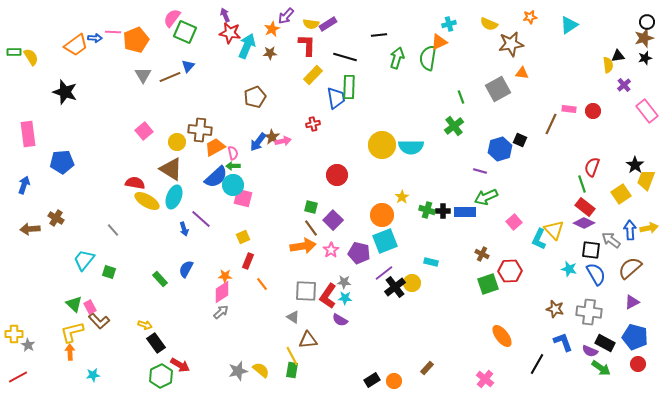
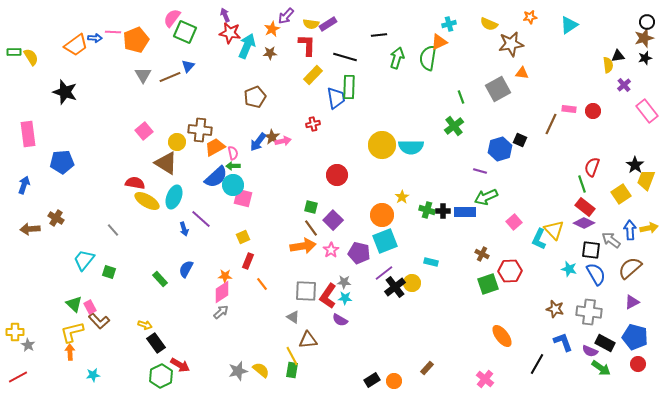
brown triangle at (171, 169): moved 5 px left, 6 px up
yellow cross at (14, 334): moved 1 px right, 2 px up
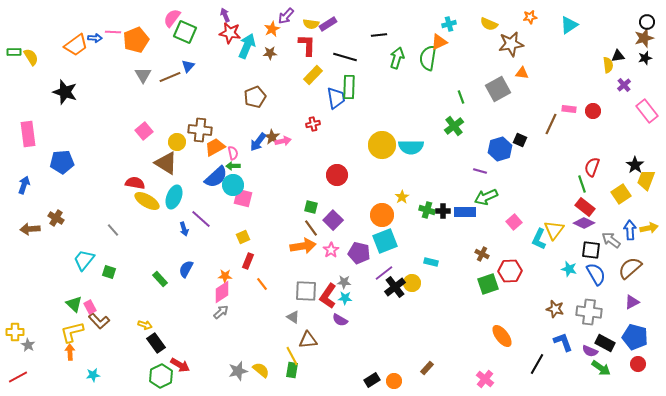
yellow triangle at (554, 230): rotated 20 degrees clockwise
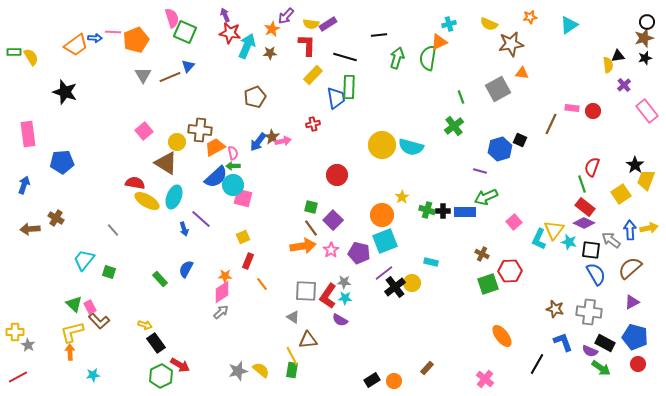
pink semicircle at (172, 18): rotated 126 degrees clockwise
pink rectangle at (569, 109): moved 3 px right, 1 px up
cyan semicircle at (411, 147): rotated 15 degrees clockwise
cyan star at (569, 269): moved 27 px up
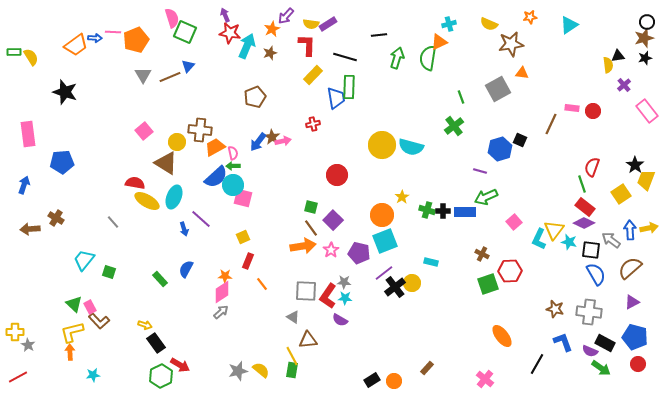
brown star at (270, 53): rotated 16 degrees counterclockwise
gray line at (113, 230): moved 8 px up
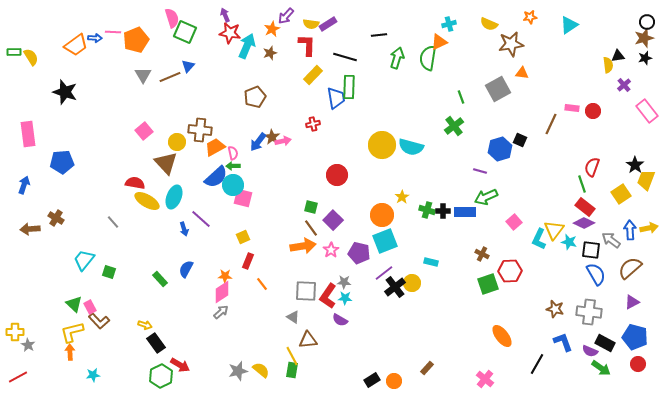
brown triangle at (166, 163): rotated 15 degrees clockwise
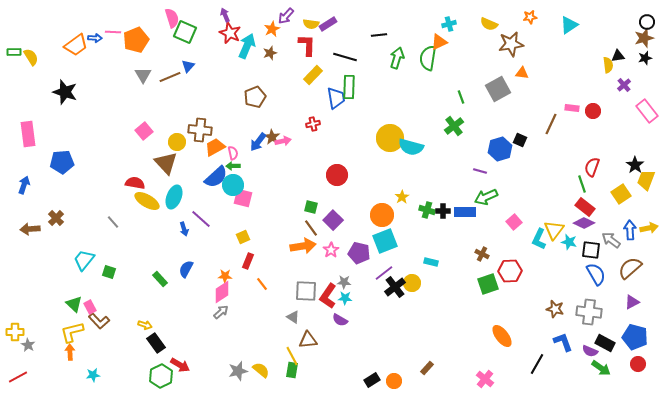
red star at (230, 33): rotated 15 degrees clockwise
yellow circle at (382, 145): moved 8 px right, 7 px up
brown cross at (56, 218): rotated 14 degrees clockwise
